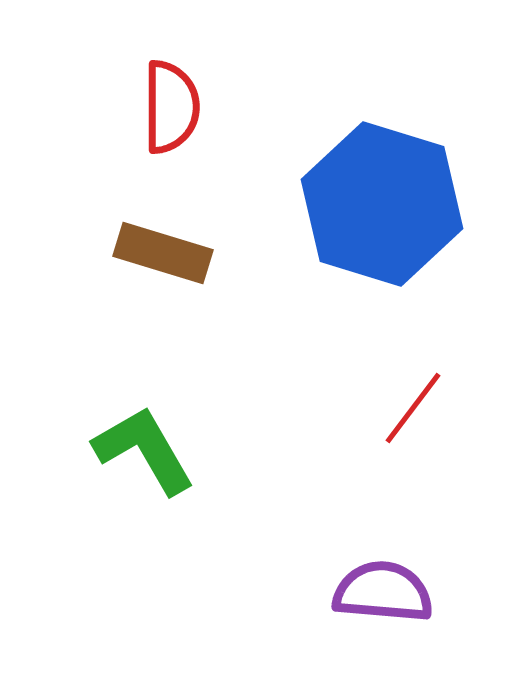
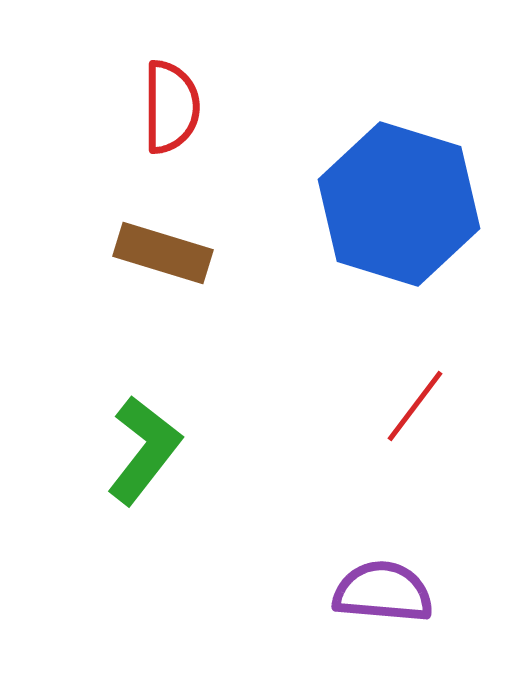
blue hexagon: moved 17 px right
red line: moved 2 px right, 2 px up
green L-shape: rotated 68 degrees clockwise
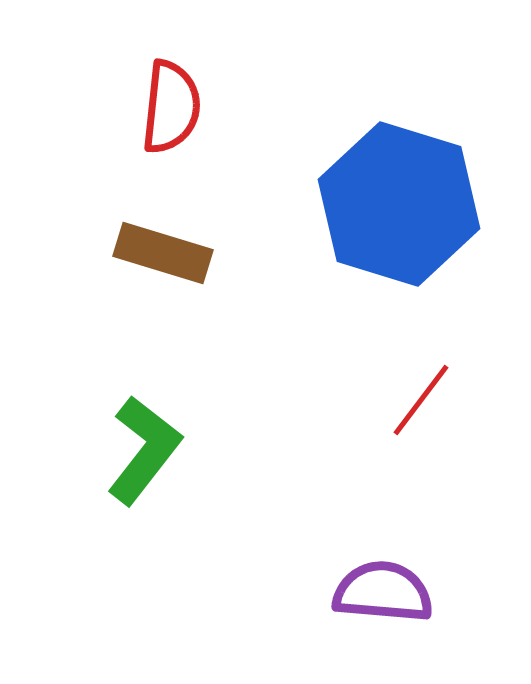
red semicircle: rotated 6 degrees clockwise
red line: moved 6 px right, 6 px up
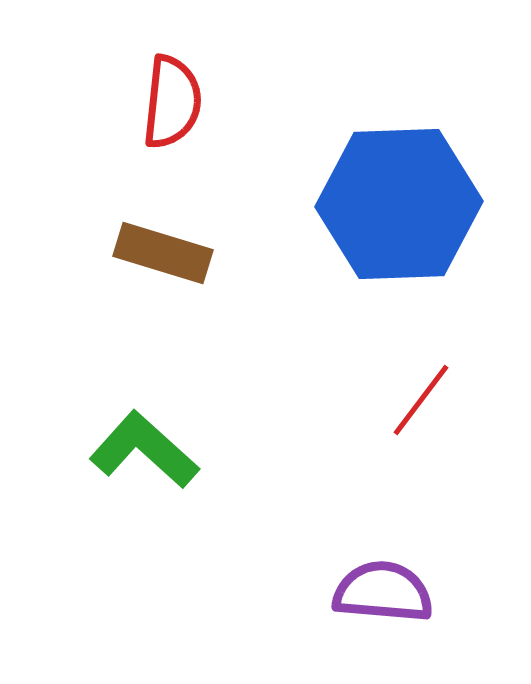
red semicircle: moved 1 px right, 5 px up
blue hexagon: rotated 19 degrees counterclockwise
green L-shape: rotated 86 degrees counterclockwise
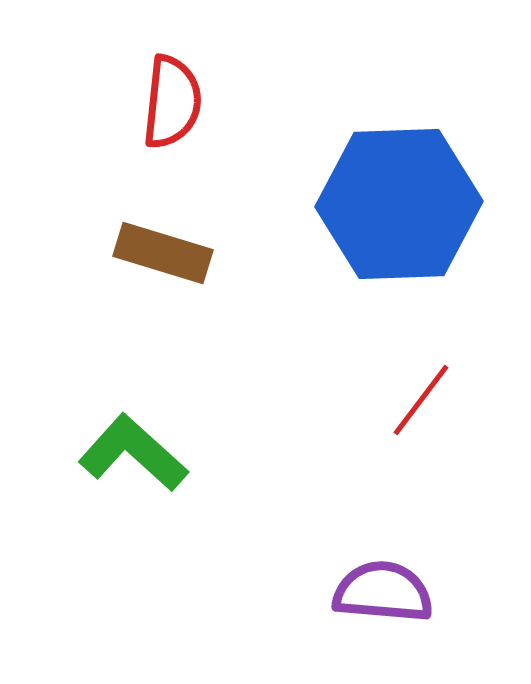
green L-shape: moved 11 px left, 3 px down
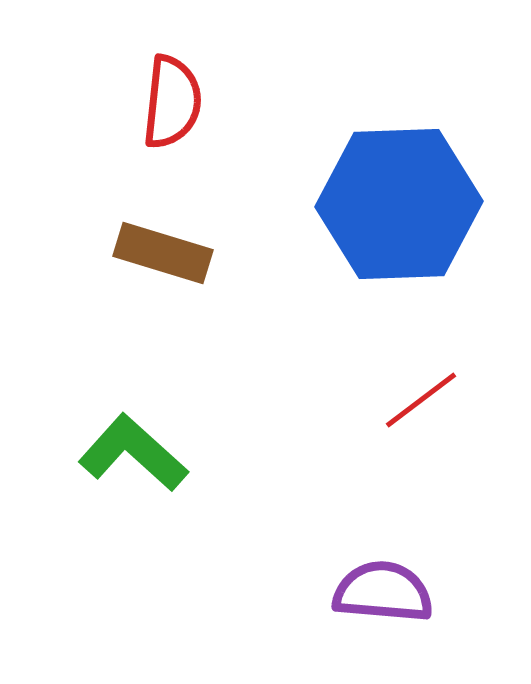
red line: rotated 16 degrees clockwise
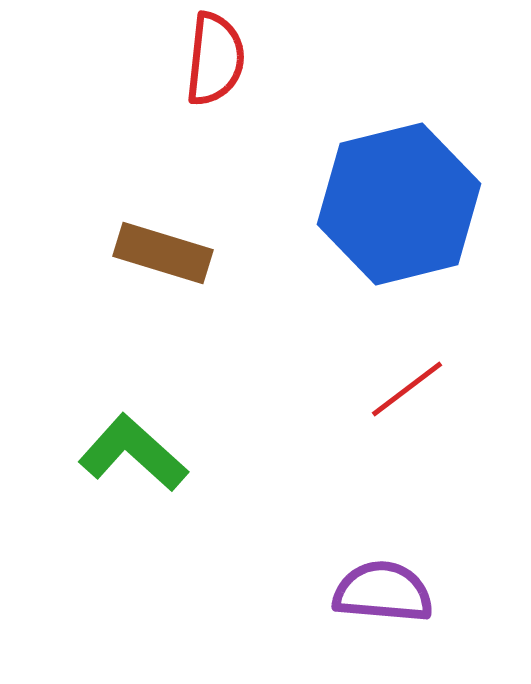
red semicircle: moved 43 px right, 43 px up
blue hexagon: rotated 12 degrees counterclockwise
red line: moved 14 px left, 11 px up
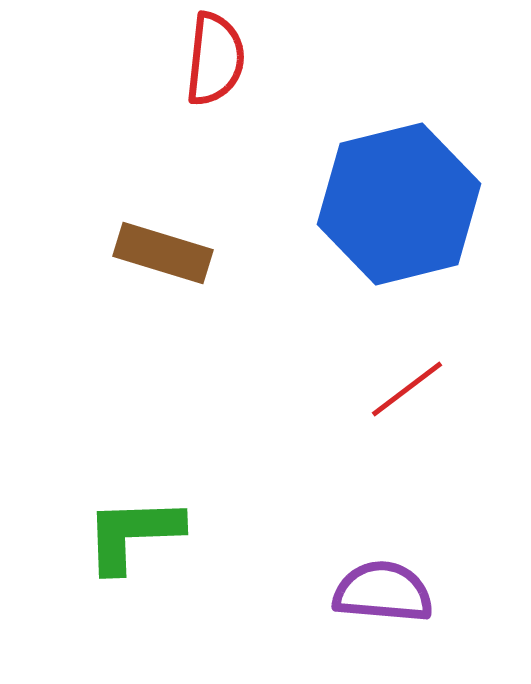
green L-shape: moved 81 px down; rotated 44 degrees counterclockwise
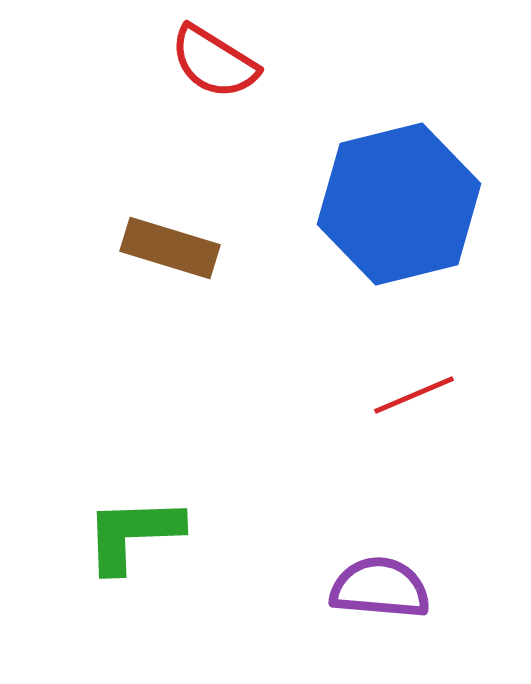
red semicircle: moved 1 px left, 3 px down; rotated 116 degrees clockwise
brown rectangle: moved 7 px right, 5 px up
red line: moved 7 px right, 6 px down; rotated 14 degrees clockwise
purple semicircle: moved 3 px left, 4 px up
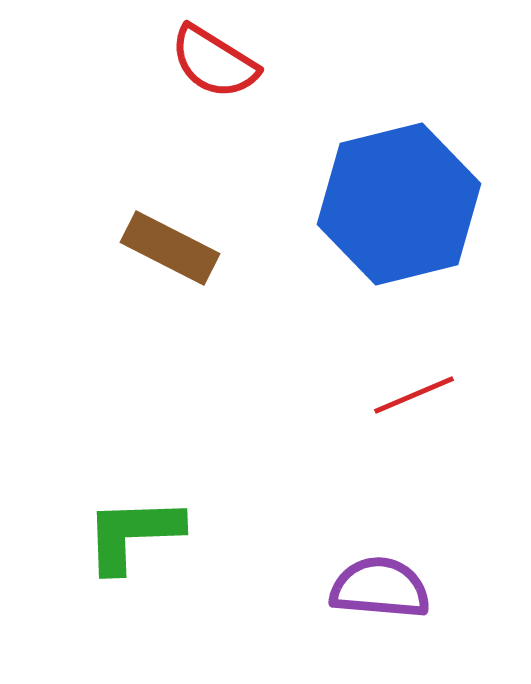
brown rectangle: rotated 10 degrees clockwise
